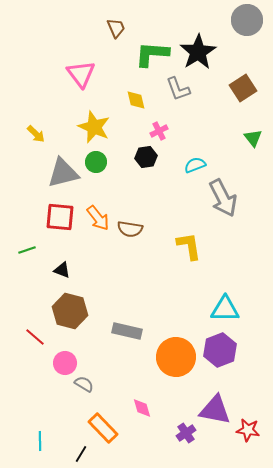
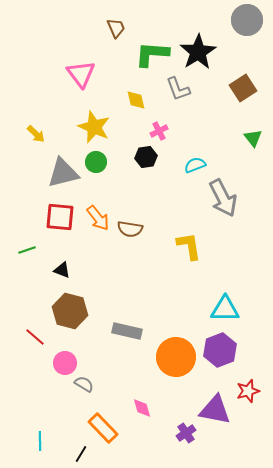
red star: moved 39 px up; rotated 25 degrees counterclockwise
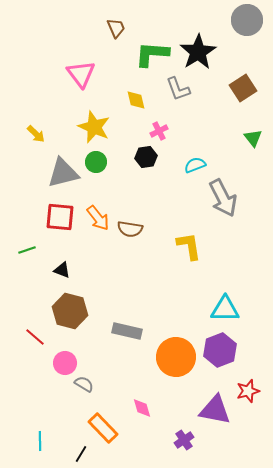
purple cross: moved 2 px left, 7 px down
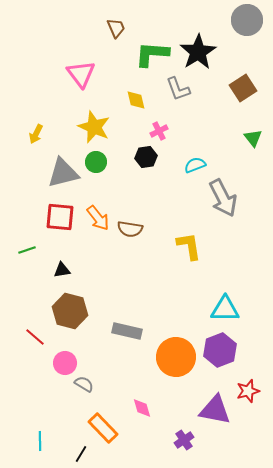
yellow arrow: rotated 72 degrees clockwise
black triangle: rotated 30 degrees counterclockwise
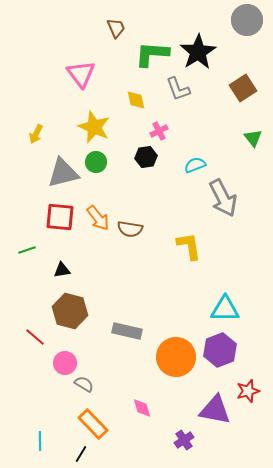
orange rectangle: moved 10 px left, 4 px up
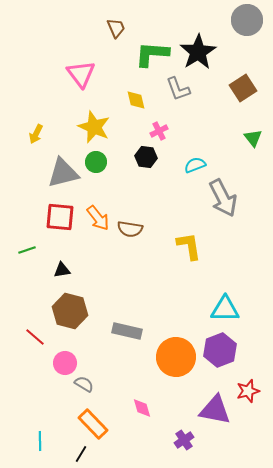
black hexagon: rotated 15 degrees clockwise
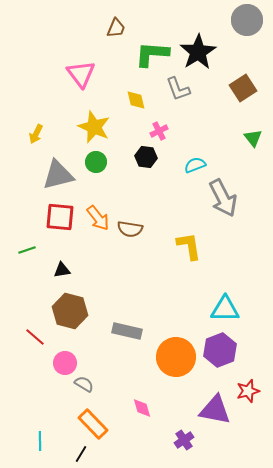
brown trapezoid: rotated 45 degrees clockwise
gray triangle: moved 5 px left, 2 px down
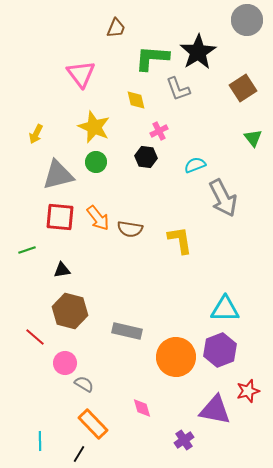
green L-shape: moved 4 px down
yellow L-shape: moved 9 px left, 6 px up
black line: moved 2 px left
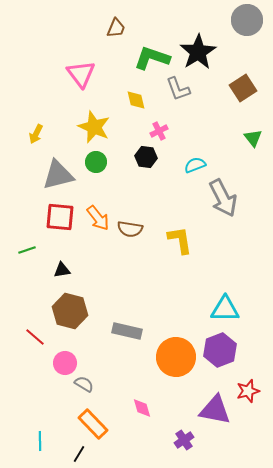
green L-shape: rotated 15 degrees clockwise
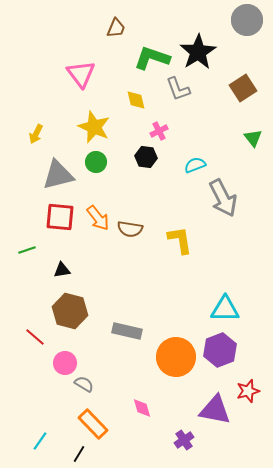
cyan line: rotated 36 degrees clockwise
